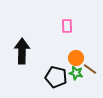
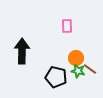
green star: moved 2 px right, 2 px up
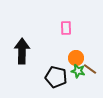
pink rectangle: moved 1 px left, 2 px down
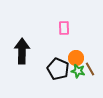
pink rectangle: moved 2 px left
brown line: rotated 24 degrees clockwise
black pentagon: moved 2 px right, 8 px up; rotated 10 degrees clockwise
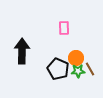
green star: rotated 16 degrees counterclockwise
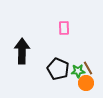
orange circle: moved 10 px right, 25 px down
brown line: moved 2 px left, 1 px up
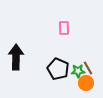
black arrow: moved 6 px left, 6 px down
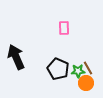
black arrow: rotated 25 degrees counterclockwise
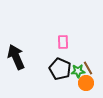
pink rectangle: moved 1 px left, 14 px down
black pentagon: moved 2 px right
